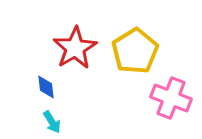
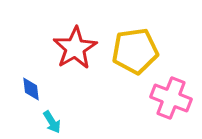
yellow pentagon: rotated 24 degrees clockwise
blue diamond: moved 15 px left, 2 px down
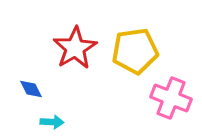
blue diamond: rotated 20 degrees counterclockwise
cyan arrow: rotated 55 degrees counterclockwise
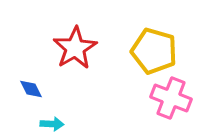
yellow pentagon: moved 19 px right; rotated 24 degrees clockwise
cyan arrow: moved 2 px down
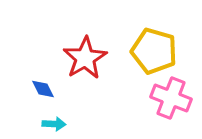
red star: moved 10 px right, 10 px down
blue diamond: moved 12 px right
cyan arrow: moved 2 px right
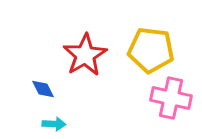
yellow pentagon: moved 3 px left, 1 px up; rotated 9 degrees counterclockwise
red star: moved 3 px up
pink cross: rotated 9 degrees counterclockwise
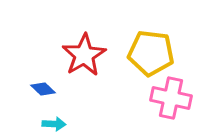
yellow pentagon: moved 3 px down
red star: moved 1 px left
blue diamond: rotated 20 degrees counterclockwise
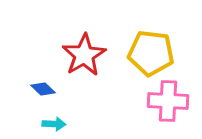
pink cross: moved 3 px left, 3 px down; rotated 9 degrees counterclockwise
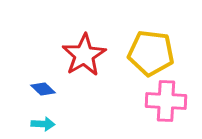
pink cross: moved 2 px left
cyan arrow: moved 11 px left
